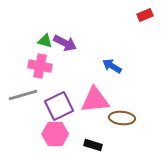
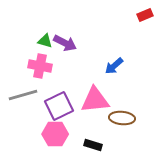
blue arrow: moved 2 px right; rotated 72 degrees counterclockwise
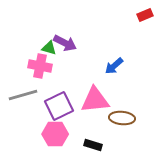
green triangle: moved 4 px right, 7 px down
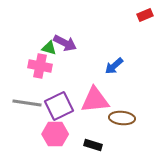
gray line: moved 4 px right, 8 px down; rotated 24 degrees clockwise
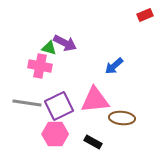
black rectangle: moved 3 px up; rotated 12 degrees clockwise
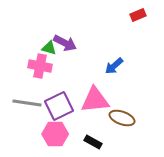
red rectangle: moved 7 px left
brown ellipse: rotated 15 degrees clockwise
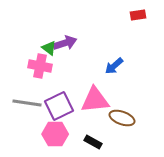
red rectangle: rotated 14 degrees clockwise
purple arrow: rotated 45 degrees counterclockwise
green triangle: rotated 21 degrees clockwise
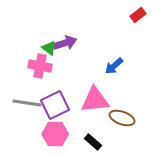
red rectangle: rotated 28 degrees counterclockwise
purple square: moved 4 px left, 1 px up
black rectangle: rotated 12 degrees clockwise
